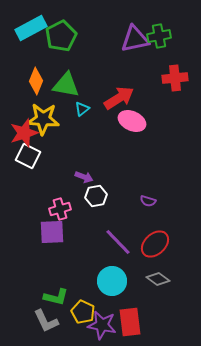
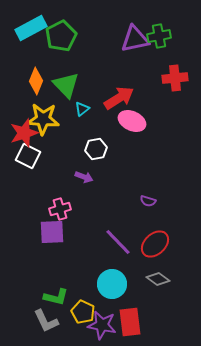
green triangle: rotated 36 degrees clockwise
white hexagon: moved 47 px up
cyan circle: moved 3 px down
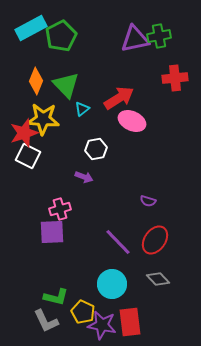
red ellipse: moved 4 px up; rotated 12 degrees counterclockwise
gray diamond: rotated 10 degrees clockwise
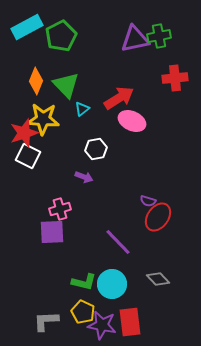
cyan rectangle: moved 4 px left, 1 px up
red ellipse: moved 3 px right, 23 px up
green L-shape: moved 28 px right, 15 px up
gray L-shape: rotated 112 degrees clockwise
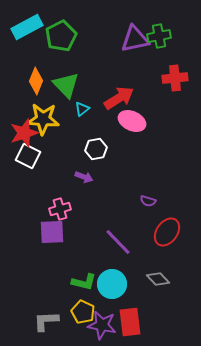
red ellipse: moved 9 px right, 15 px down
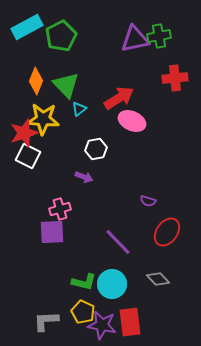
cyan triangle: moved 3 px left
